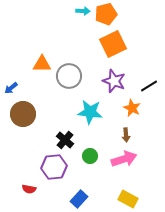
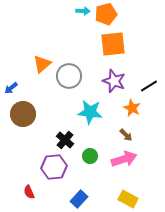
orange square: rotated 20 degrees clockwise
orange triangle: rotated 42 degrees counterclockwise
brown arrow: rotated 40 degrees counterclockwise
red semicircle: moved 3 px down; rotated 56 degrees clockwise
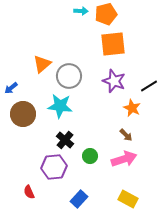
cyan arrow: moved 2 px left
cyan star: moved 30 px left, 6 px up
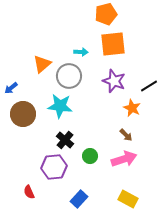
cyan arrow: moved 41 px down
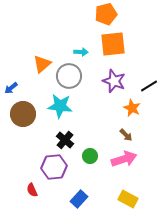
red semicircle: moved 3 px right, 2 px up
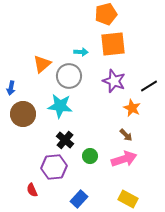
blue arrow: rotated 40 degrees counterclockwise
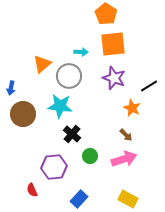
orange pentagon: rotated 25 degrees counterclockwise
purple star: moved 3 px up
black cross: moved 7 px right, 6 px up
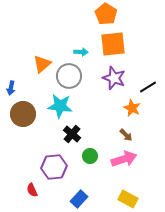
black line: moved 1 px left, 1 px down
